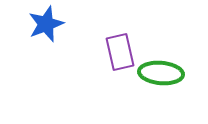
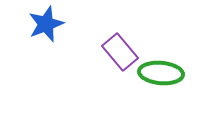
purple rectangle: rotated 27 degrees counterclockwise
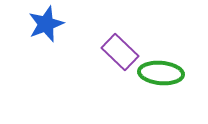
purple rectangle: rotated 6 degrees counterclockwise
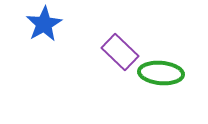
blue star: moved 2 px left; rotated 9 degrees counterclockwise
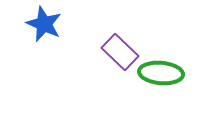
blue star: rotated 18 degrees counterclockwise
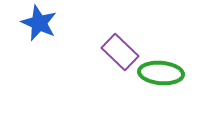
blue star: moved 5 px left, 1 px up
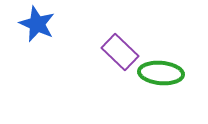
blue star: moved 2 px left, 1 px down
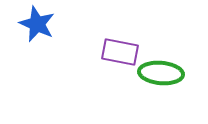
purple rectangle: rotated 33 degrees counterclockwise
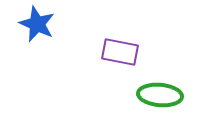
green ellipse: moved 1 px left, 22 px down
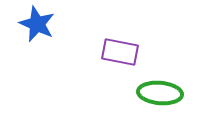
green ellipse: moved 2 px up
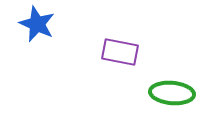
green ellipse: moved 12 px right
